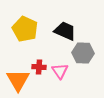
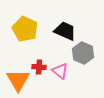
gray hexagon: rotated 20 degrees clockwise
pink triangle: rotated 18 degrees counterclockwise
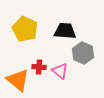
black trapezoid: rotated 20 degrees counterclockwise
orange triangle: rotated 20 degrees counterclockwise
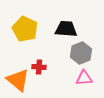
black trapezoid: moved 1 px right, 2 px up
gray hexagon: moved 2 px left; rotated 15 degrees clockwise
pink triangle: moved 24 px right, 7 px down; rotated 42 degrees counterclockwise
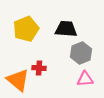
yellow pentagon: moved 1 px right; rotated 25 degrees clockwise
red cross: moved 1 px down
pink triangle: moved 1 px right, 1 px down
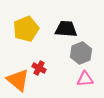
red cross: rotated 24 degrees clockwise
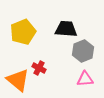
yellow pentagon: moved 3 px left, 3 px down
gray hexagon: moved 2 px right, 2 px up
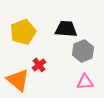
red cross: moved 3 px up; rotated 24 degrees clockwise
pink triangle: moved 3 px down
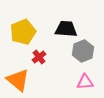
red cross: moved 8 px up
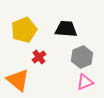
yellow pentagon: moved 1 px right, 2 px up
gray hexagon: moved 1 px left, 6 px down
pink triangle: rotated 18 degrees counterclockwise
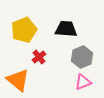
pink triangle: moved 2 px left
